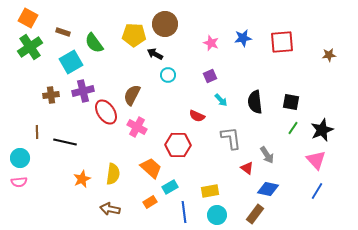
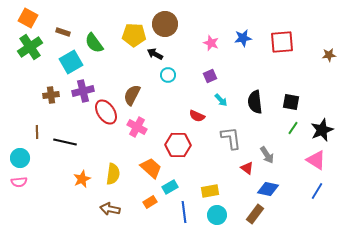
pink triangle at (316, 160): rotated 15 degrees counterclockwise
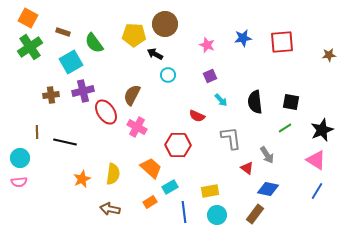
pink star at (211, 43): moved 4 px left, 2 px down
green line at (293, 128): moved 8 px left; rotated 24 degrees clockwise
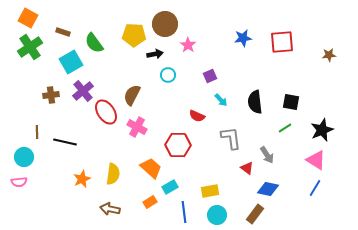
pink star at (207, 45): moved 19 px left; rotated 14 degrees clockwise
black arrow at (155, 54): rotated 140 degrees clockwise
purple cross at (83, 91): rotated 25 degrees counterclockwise
cyan circle at (20, 158): moved 4 px right, 1 px up
blue line at (317, 191): moved 2 px left, 3 px up
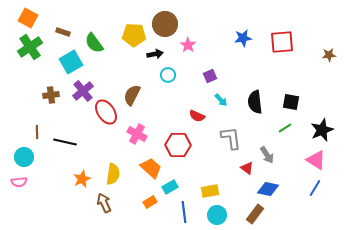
pink cross at (137, 127): moved 7 px down
brown arrow at (110, 209): moved 6 px left, 6 px up; rotated 54 degrees clockwise
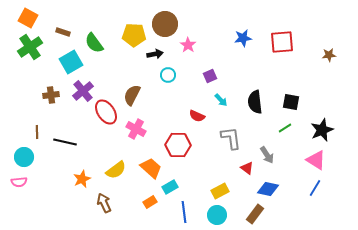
pink cross at (137, 134): moved 1 px left, 5 px up
yellow semicircle at (113, 174): moved 3 px right, 4 px up; rotated 45 degrees clockwise
yellow rectangle at (210, 191): moved 10 px right; rotated 18 degrees counterclockwise
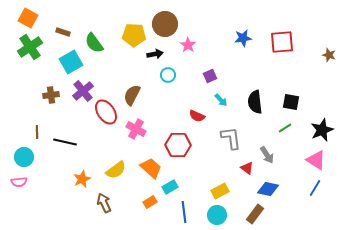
brown star at (329, 55): rotated 24 degrees clockwise
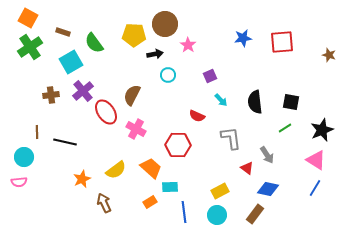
cyan rectangle at (170, 187): rotated 28 degrees clockwise
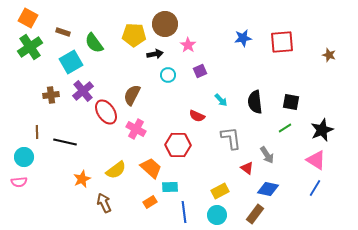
purple square at (210, 76): moved 10 px left, 5 px up
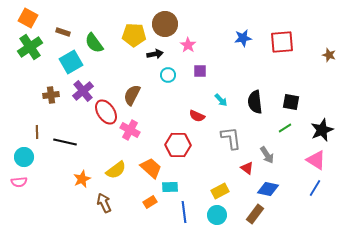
purple square at (200, 71): rotated 24 degrees clockwise
pink cross at (136, 129): moved 6 px left, 1 px down
